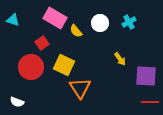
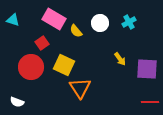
pink rectangle: moved 1 px left, 1 px down
purple square: moved 1 px right, 7 px up
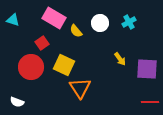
pink rectangle: moved 1 px up
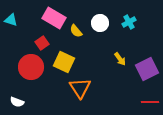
cyan triangle: moved 2 px left
yellow square: moved 3 px up
purple square: rotated 30 degrees counterclockwise
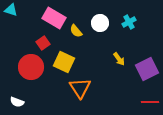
cyan triangle: moved 10 px up
red square: moved 1 px right
yellow arrow: moved 1 px left
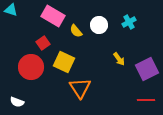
pink rectangle: moved 1 px left, 2 px up
white circle: moved 1 px left, 2 px down
red line: moved 4 px left, 2 px up
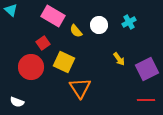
cyan triangle: rotated 24 degrees clockwise
